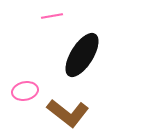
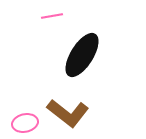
pink ellipse: moved 32 px down
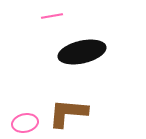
black ellipse: moved 3 px up; rotated 45 degrees clockwise
brown L-shape: rotated 147 degrees clockwise
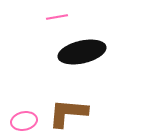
pink line: moved 5 px right, 1 px down
pink ellipse: moved 1 px left, 2 px up
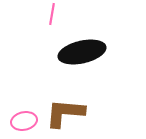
pink line: moved 5 px left, 3 px up; rotated 70 degrees counterclockwise
brown L-shape: moved 3 px left
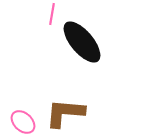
black ellipse: moved 10 px up; rotated 63 degrees clockwise
pink ellipse: moved 1 px left, 1 px down; rotated 55 degrees clockwise
